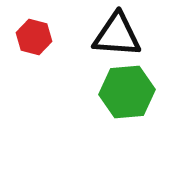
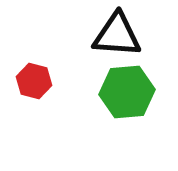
red hexagon: moved 44 px down
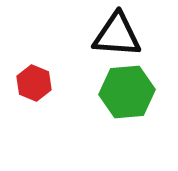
red hexagon: moved 2 px down; rotated 8 degrees clockwise
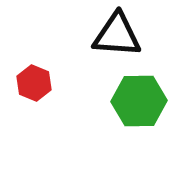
green hexagon: moved 12 px right, 9 px down; rotated 4 degrees clockwise
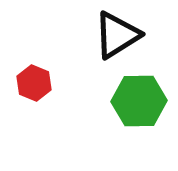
black triangle: rotated 36 degrees counterclockwise
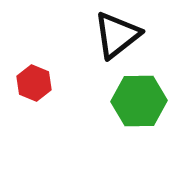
black triangle: rotated 6 degrees counterclockwise
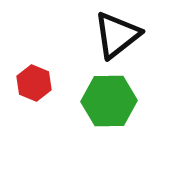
green hexagon: moved 30 px left
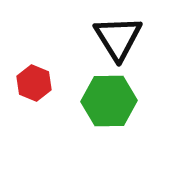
black triangle: moved 1 px right, 3 px down; rotated 24 degrees counterclockwise
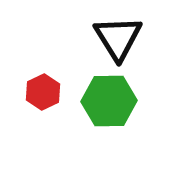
red hexagon: moved 9 px right, 9 px down; rotated 12 degrees clockwise
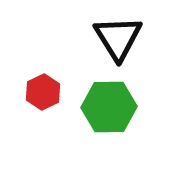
green hexagon: moved 6 px down
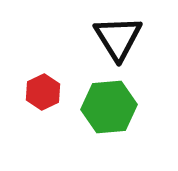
green hexagon: rotated 4 degrees counterclockwise
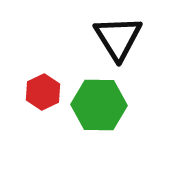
green hexagon: moved 10 px left, 2 px up; rotated 6 degrees clockwise
